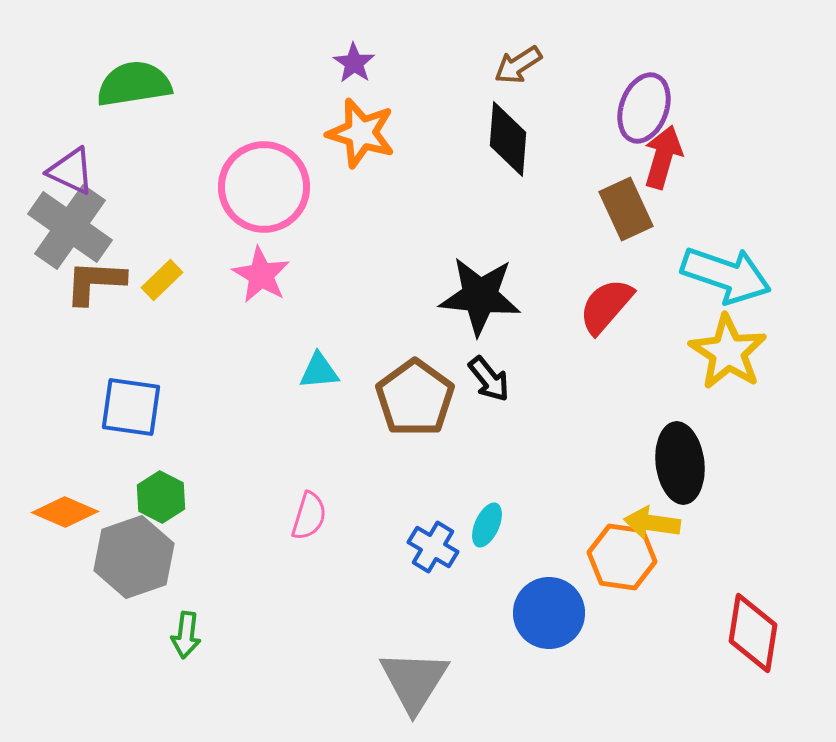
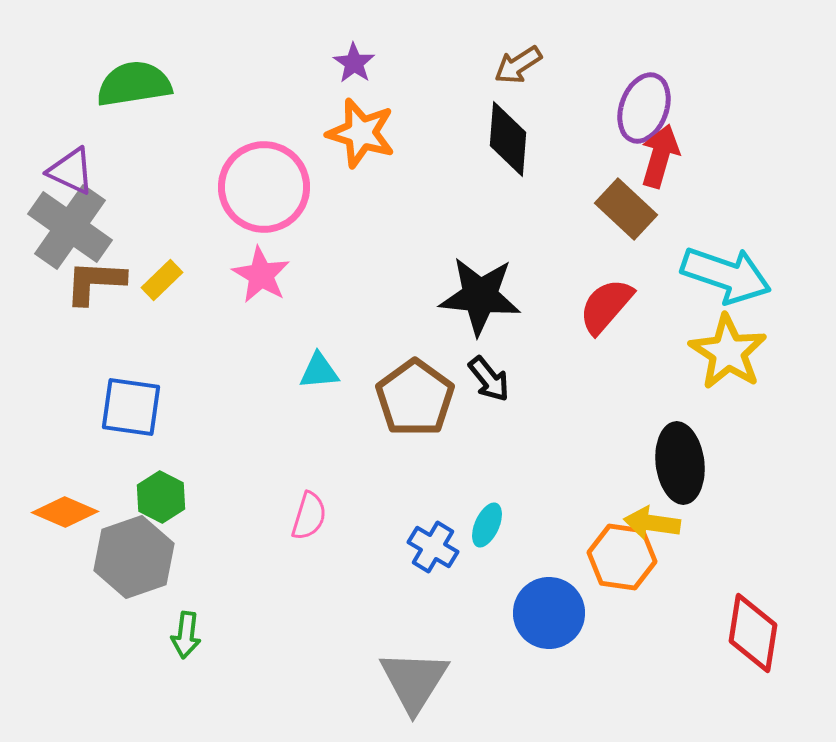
red arrow: moved 3 px left, 1 px up
brown rectangle: rotated 22 degrees counterclockwise
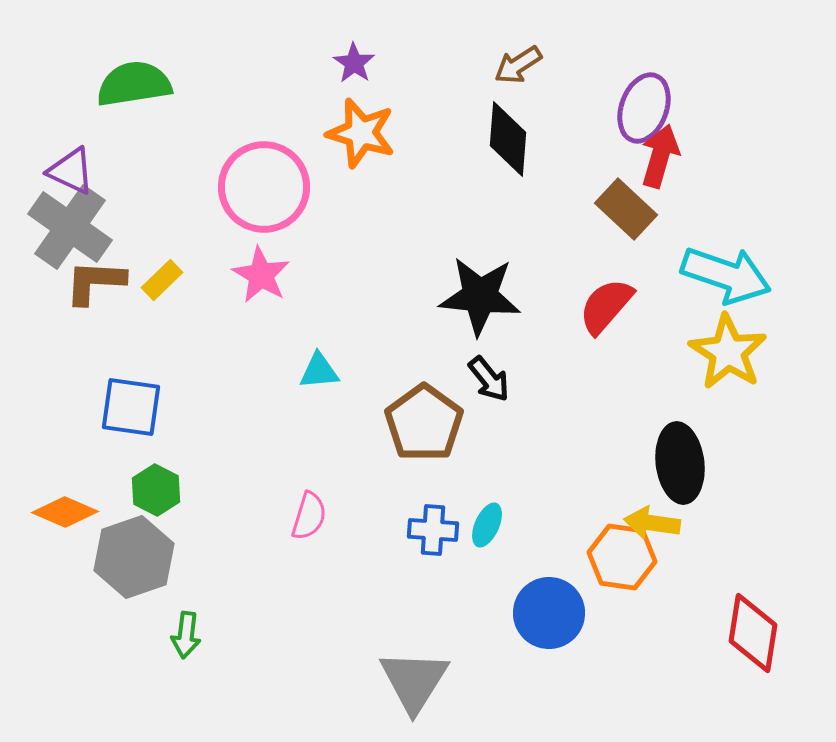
brown pentagon: moved 9 px right, 25 px down
green hexagon: moved 5 px left, 7 px up
blue cross: moved 17 px up; rotated 27 degrees counterclockwise
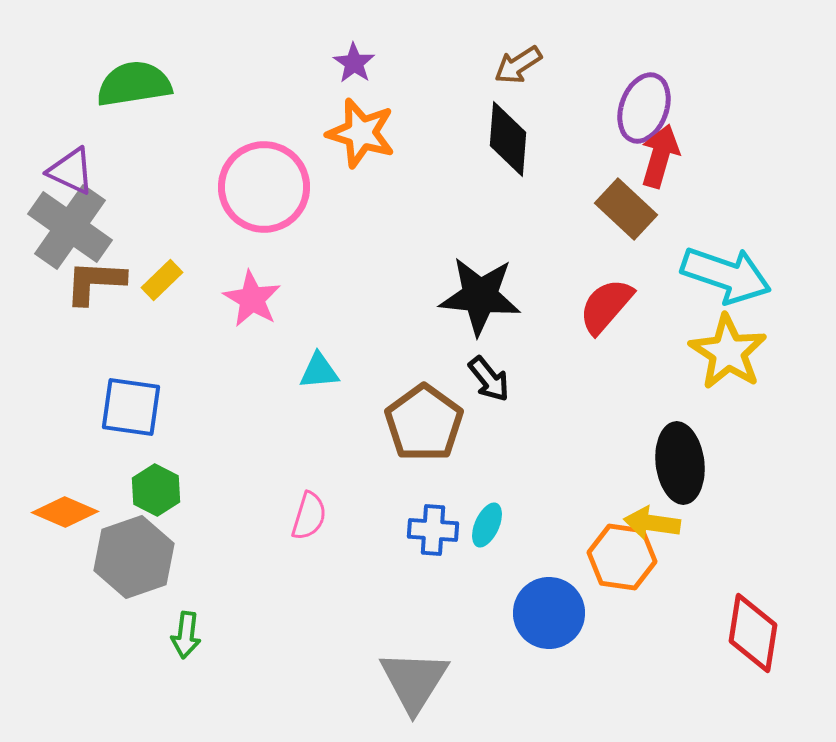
pink star: moved 9 px left, 24 px down
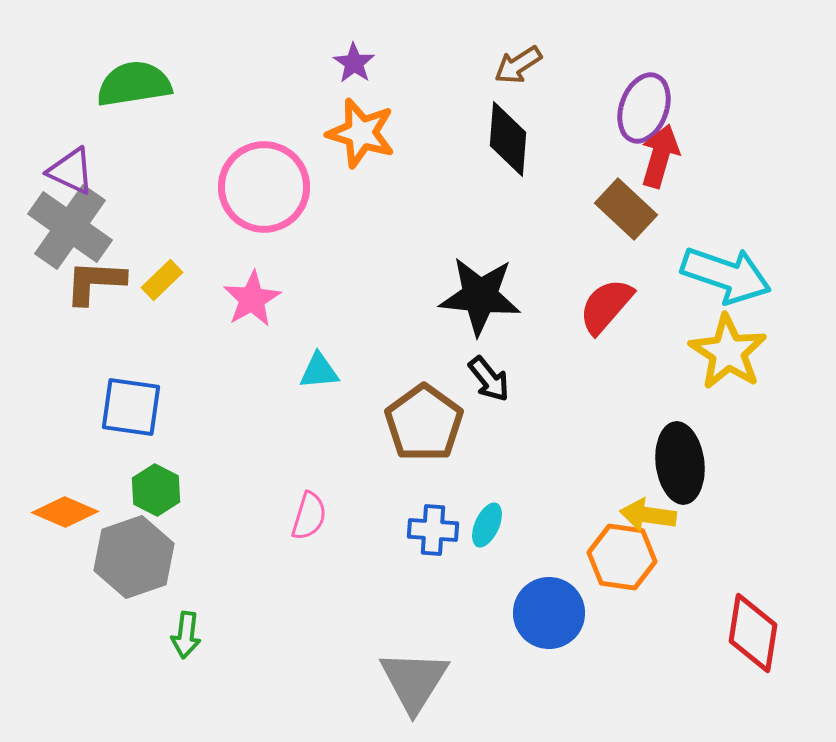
pink star: rotated 12 degrees clockwise
yellow arrow: moved 4 px left, 8 px up
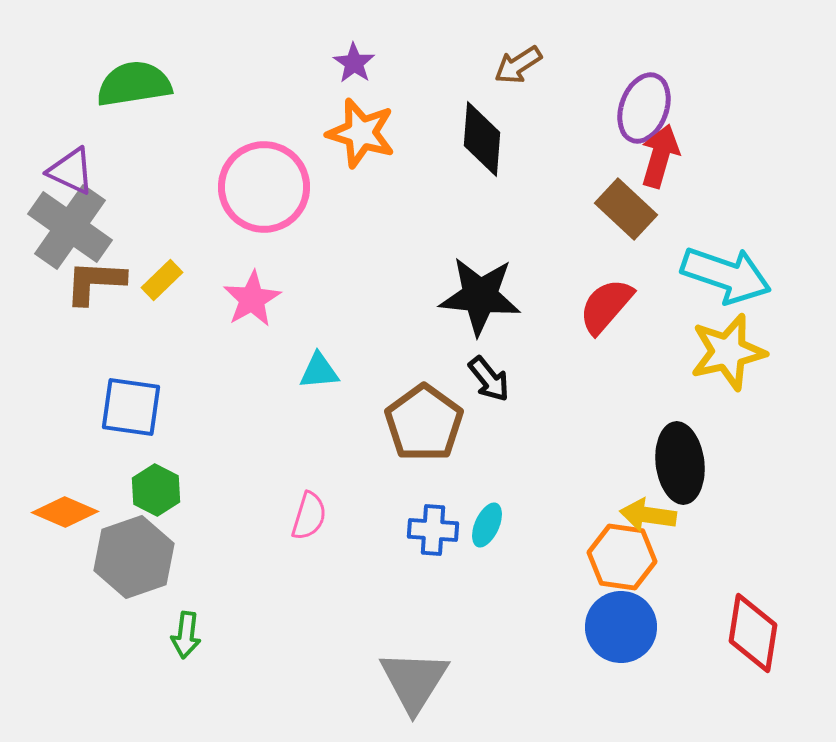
black diamond: moved 26 px left
yellow star: rotated 26 degrees clockwise
blue circle: moved 72 px right, 14 px down
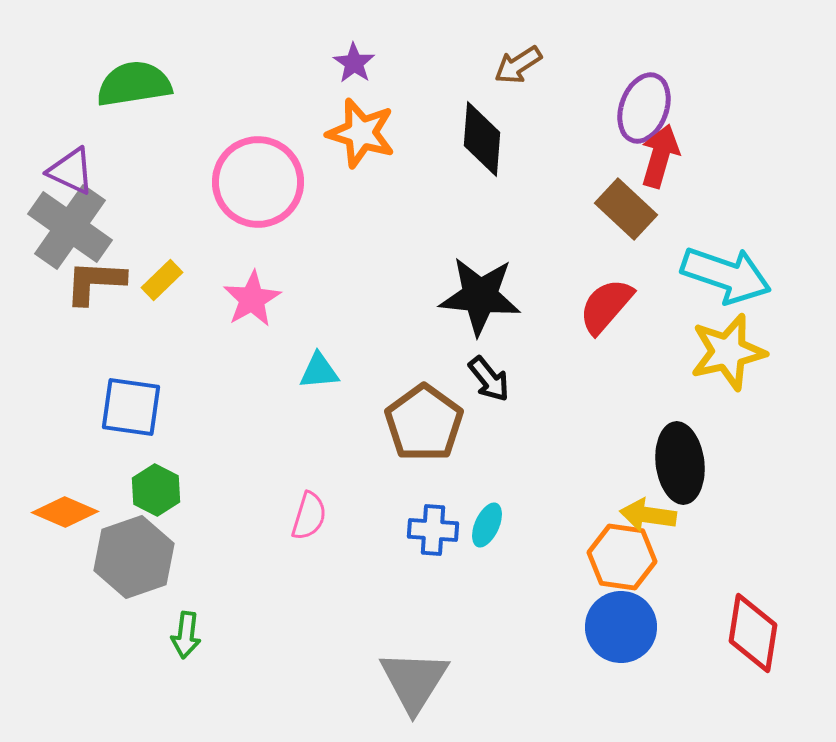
pink circle: moved 6 px left, 5 px up
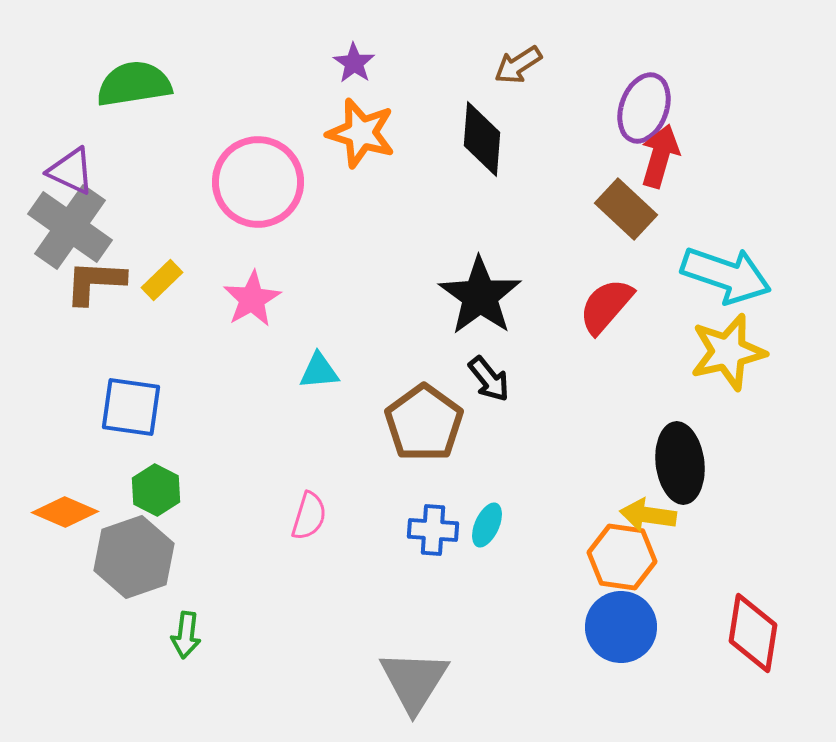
black star: rotated 30 degrees clockwise
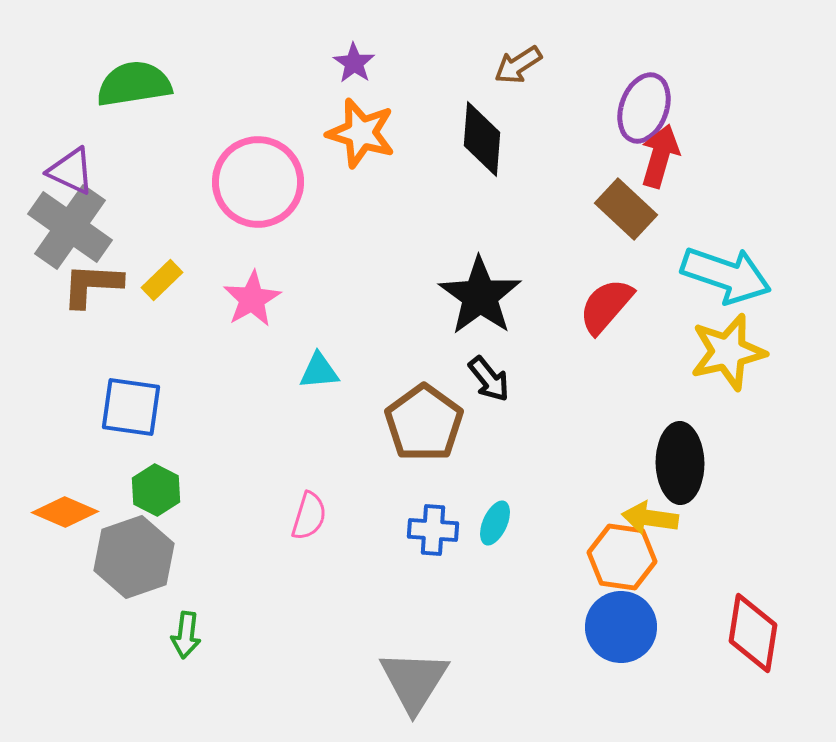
brown L-shape: moved 3 px left, 3 px down
black ellipse: rotated 6 degrees clockwise
yellow arrow: moved 2 px right, 3 px down
cyan ellipse: moved 8 px right, 2 px up
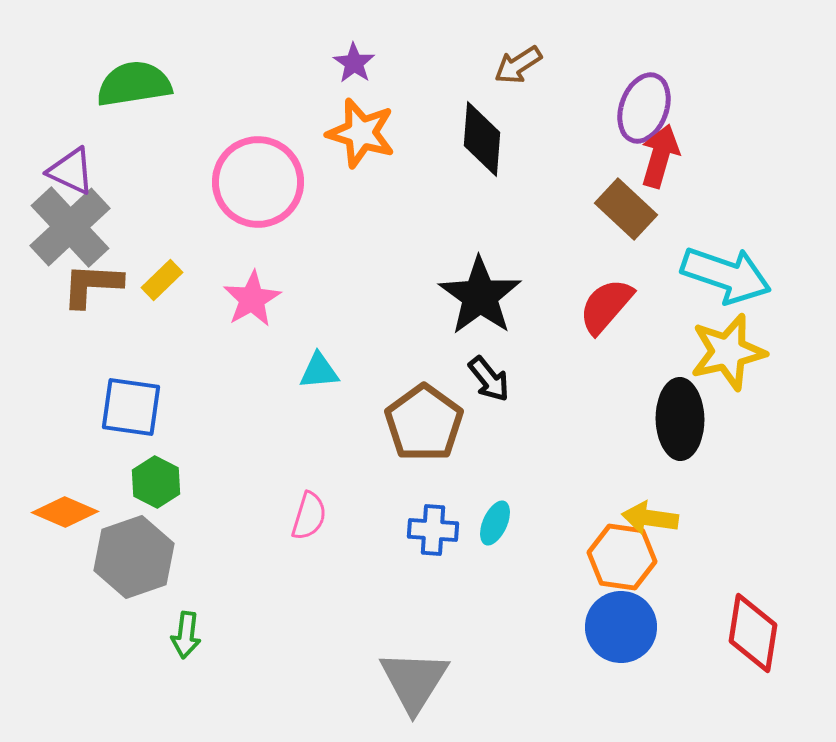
gray cross: rotated 12 degrees clockwise
black ellipse: moved 44 px up
green hexagon: moved 8 px up
